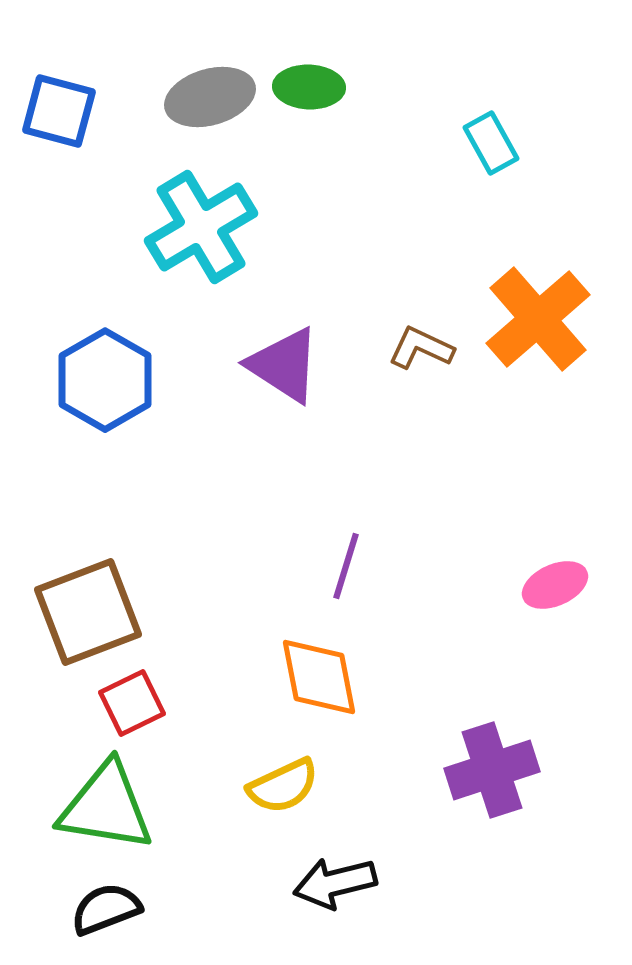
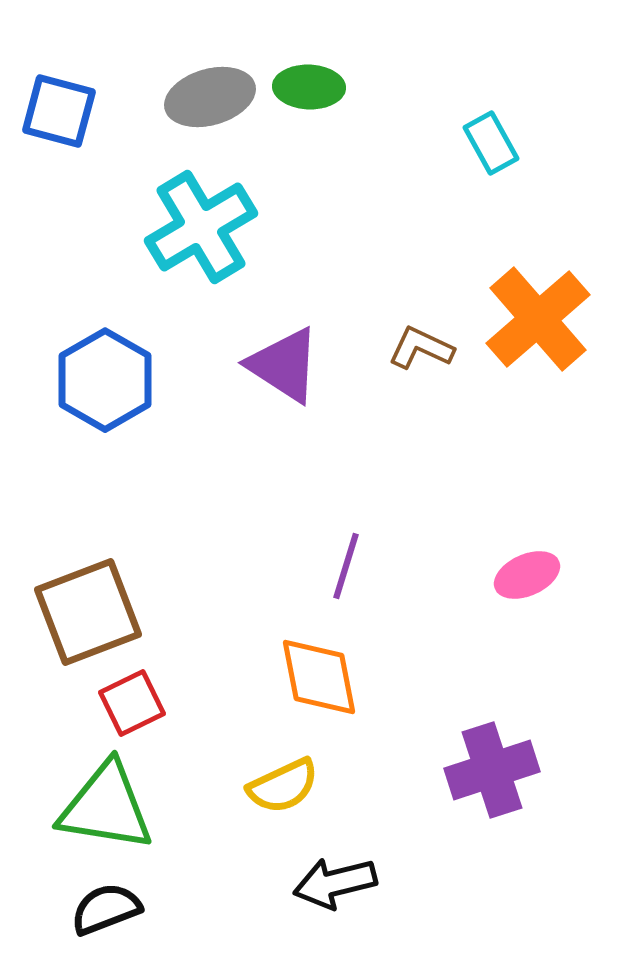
pink ellipse: moved 28 px left, 10 px up
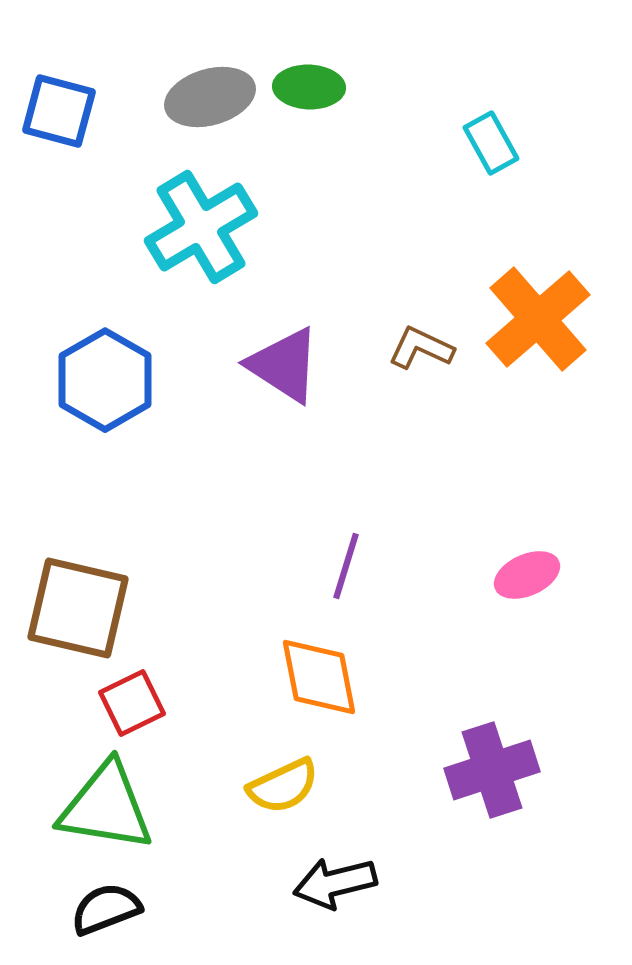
brown square: moved 10 px left, 4 px up; rotated 34 degrees clockwise
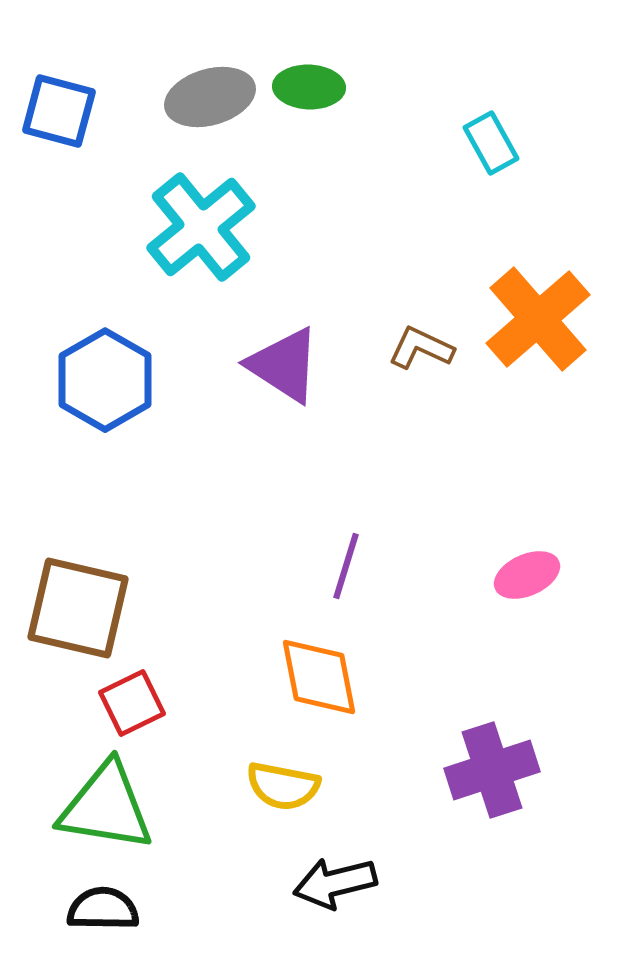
cyan cross: rotated 8 degrees counterclockwise
yellow semicircle: rotated 36 degrees clockwise
black semicircle: moved 3 px left; rotated 22 degrees clockwise
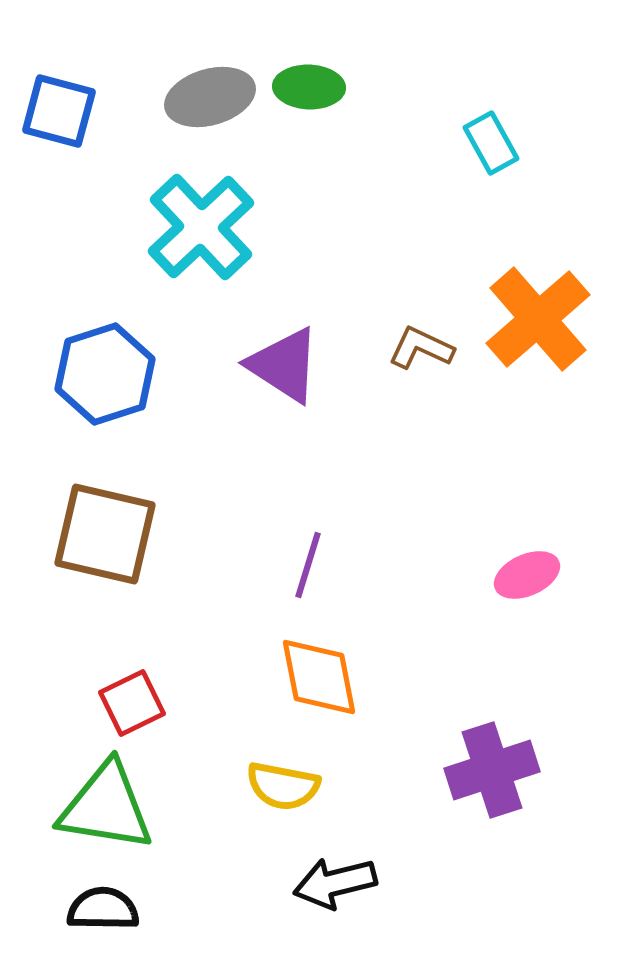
cyan cross: rotated 4 degrees counterclockwise
blue hexagon: moved 6 px up; rotated 12 degrees clockwise
purple line: moved 38 px left, 1 px up
brown square: moved 27 px right, 74 px up
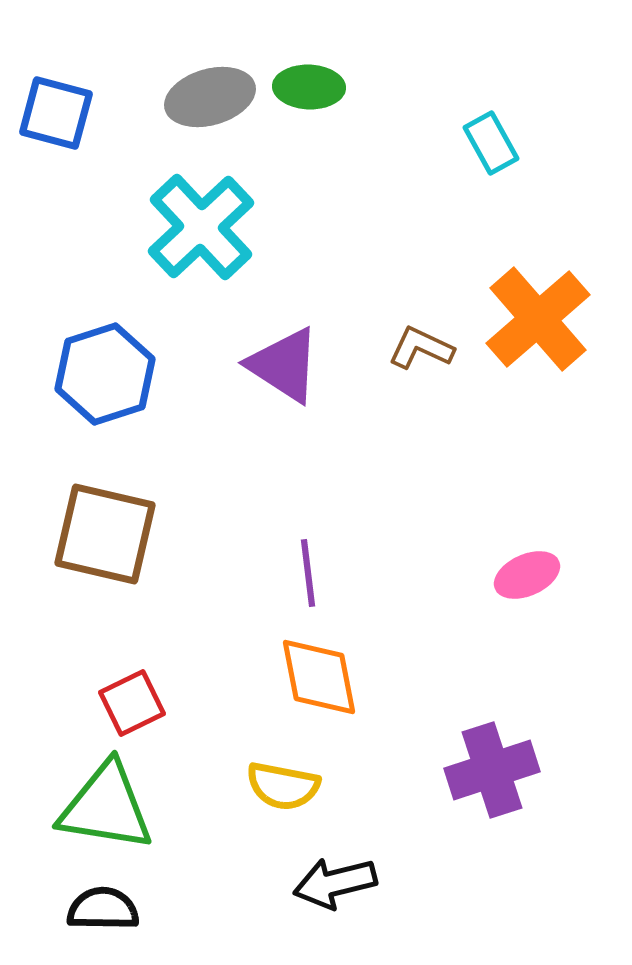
blue square: moved 3 px left, 2 px down
purple line: moved 8 px down; rotated 24 degrees counterclockwise
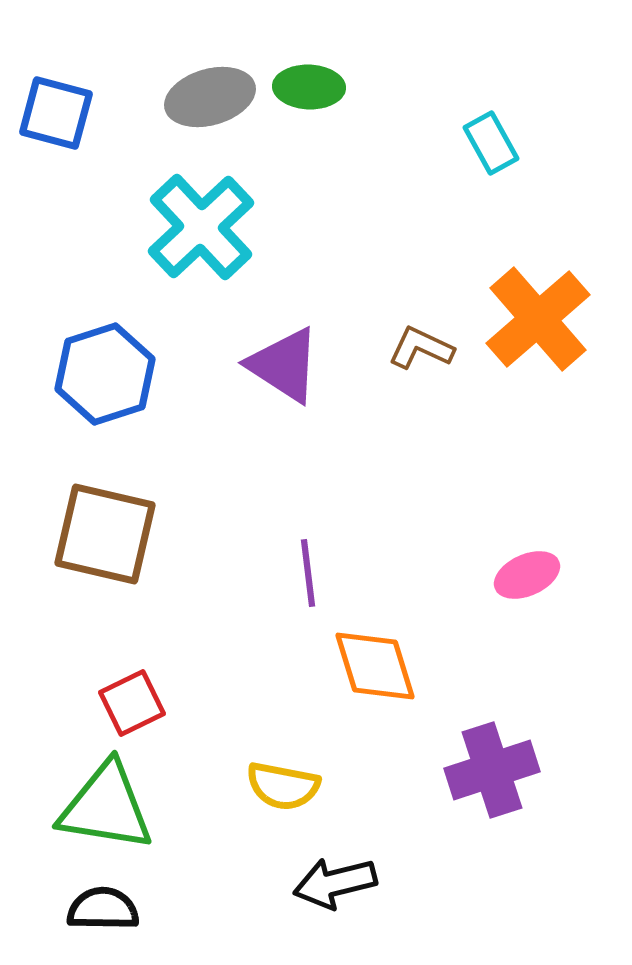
orange diamond: moved 56 px right, 11 px up; rotated 6 degrees counterclockwise
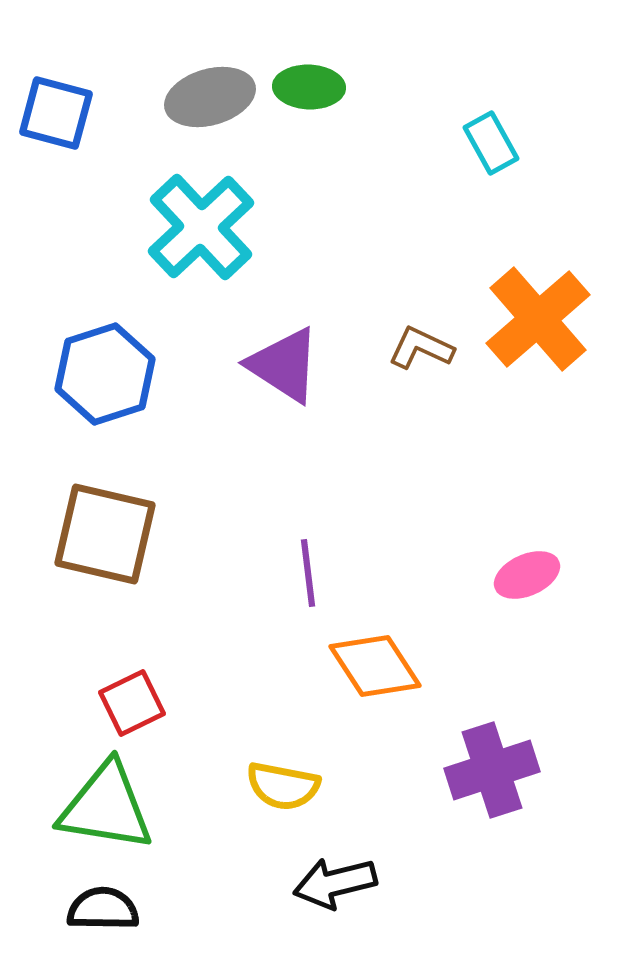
orange diamond: rotated 16 degrees counterclockwise
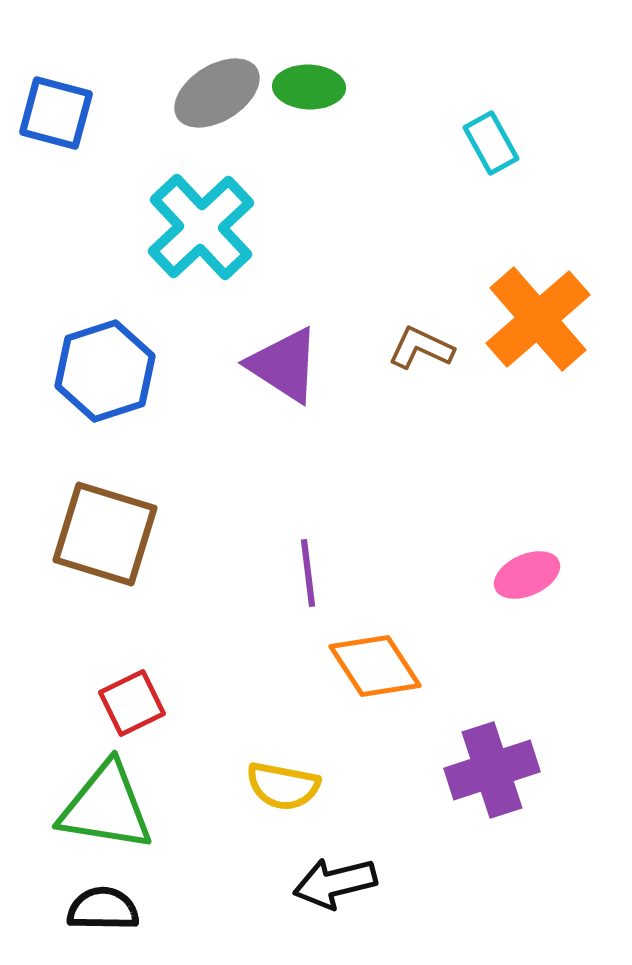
gray ellipse: moved 7 px right, 4 px up; rotated 16 degrees counterclockwise
blue hexagon: moved 3 px up
brown square: rotated 4 degrees clockwise
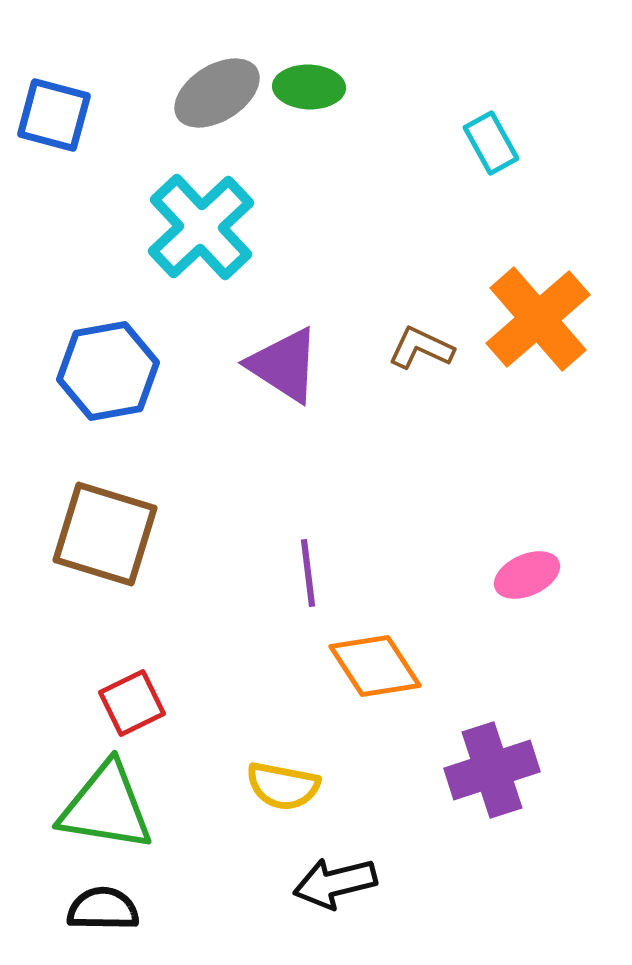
blue square: moved 2 px left, 2 px down
blue hexagon: moved 3 px right; rotated 8 degrees clockwise
